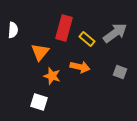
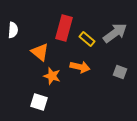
orange triangle: rotated 30 degrees counterclockwise
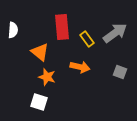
red rectangle: moved 2 px left, 1 px up; rotated 20 degrees counterclockwise
yellow rectangle: rotated 14 degrees clockwise
orange star: moved 5 px left, 1 px down
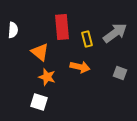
yellow rectangle: rotated 21 degrees clockwise
gray square: moved 1 px down
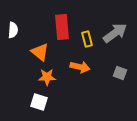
orange star: rotated 18 degrees counterclockwise
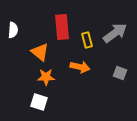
yellow rectangle: moved 1 px down
orange star: moved 1 px left
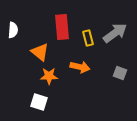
yellow rectangle: moved 1 px right, 2 px up
orange star: moved 3 px right, 1 px up
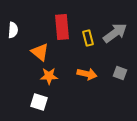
orange arrow: moved 7 px right, 7 px down
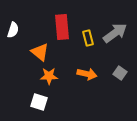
white semicircle: rotated 14 degrees clockwise
gray square: rotated 16 degrees clockwise
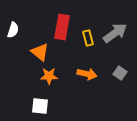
red rectangle: rotated 15 degrees clockwise
white square: moved 1 px right, 4 px down; rotated 12 degrees counterclockwise
